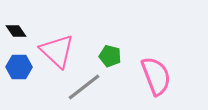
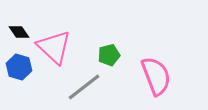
black diamond: moved 3 px right, 1 px down
pink triangle: moved 3 px left, 4 px up
green pentagon: moved 1 px left, 1 px up; rotated 30 degrees counterclockwise
blue hexagon: rotated 15 degrees clockwise
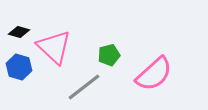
black diamond: rotated 40 degrees counterclockwise
pink semicircle: moved 2 px left, 2 px up; rotated 69 degrees clockwise
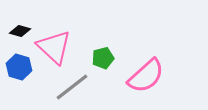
black diamond: moved 1 px right, 1 px up
green pentagon: moved 6 px left, 3 px down
pink semicircle: moved 8 px left, 2 px down
gray line: moved 12 px left
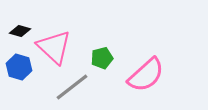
green pentagon: moved 1 px left
pink semicircle: moved 1 px up
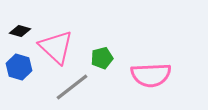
pink triangle: moved 2 px right
pink semicircle: moved 5 px right; rotated 39 degrees clockwise
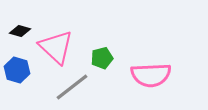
blue hexagon: moved 2 px left, 3 px down
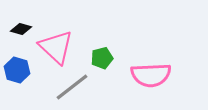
black diamond: moved 1 px right, 2 px up
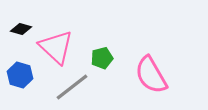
blue hexagon: moved 3 px right, 5 px down
pink semicircle: rotated 63 degrees clockwise
